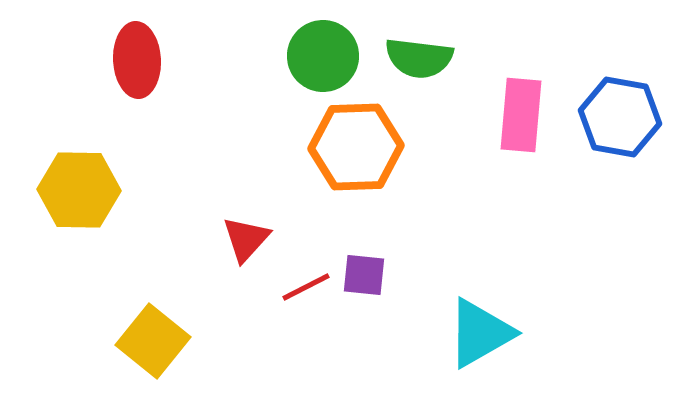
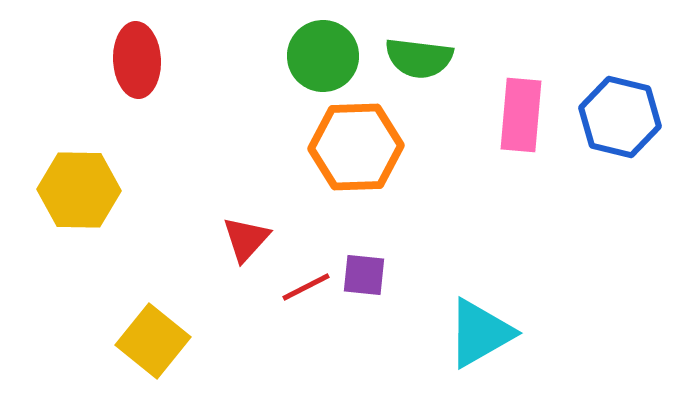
blue hexagon: rotated 4 degrees clockwise
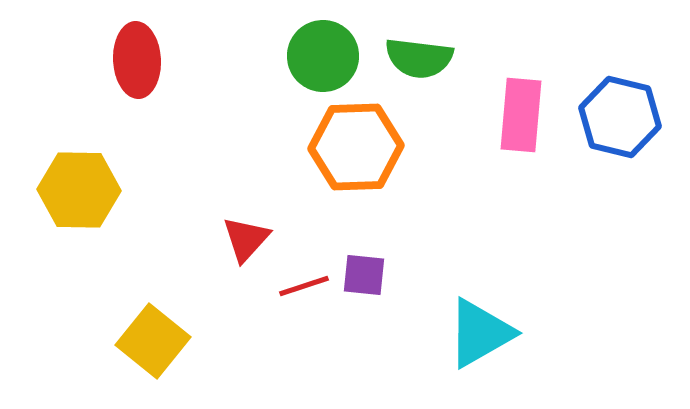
red line: moved 2 px left, 1 px up; rotated 9 degrees clockwise
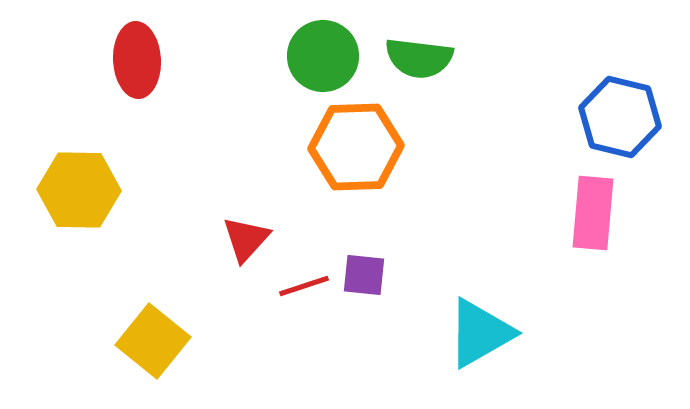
pink rectangle: moved 72 px right, 98 px down
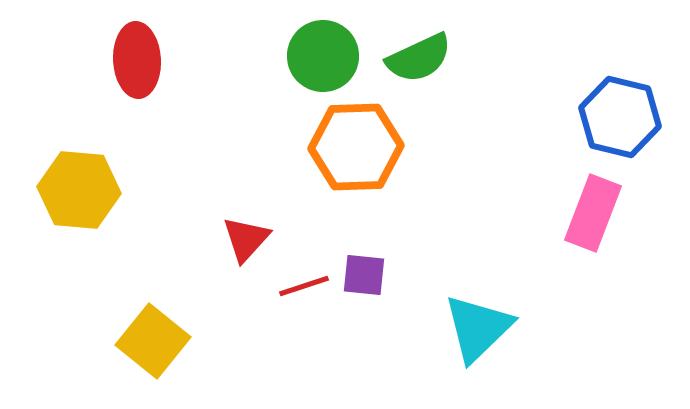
green semicircle: rotated 32 degrees counterclockwise
yellow hexagon: rotated 4 degrees clockwise
pink rectangle: rotated 16 degrees clockwise
cyan triangle: moved 2 px left, 5 px up; rotated 14 degrees counterclockwise
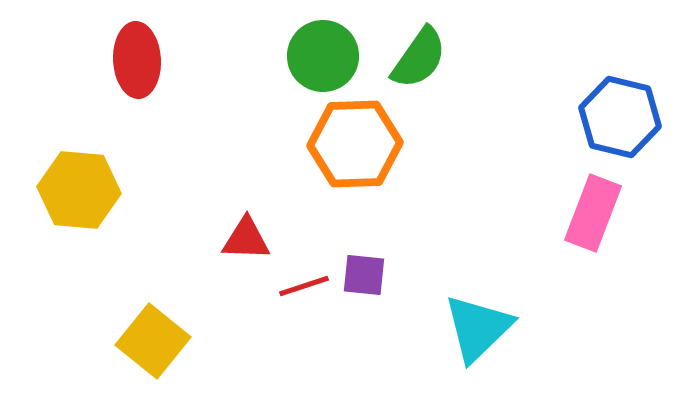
green semicircle: rotated 30 degrees counterclockwise
orange hexagon: moved 1 px left, 3 px up
red triangle: rotated 50 degrees clockwise
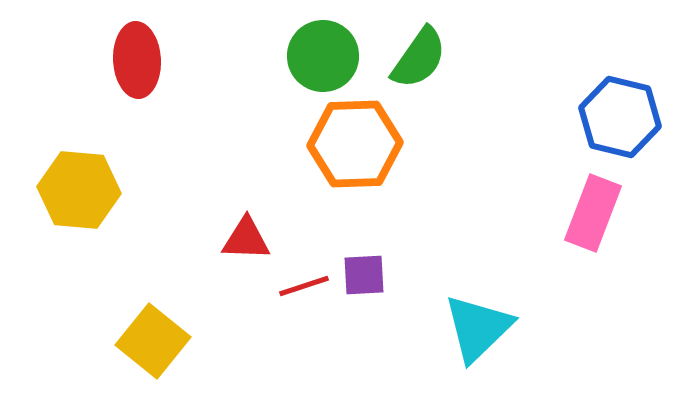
purple square: rotated 9 degrees counterclockwise
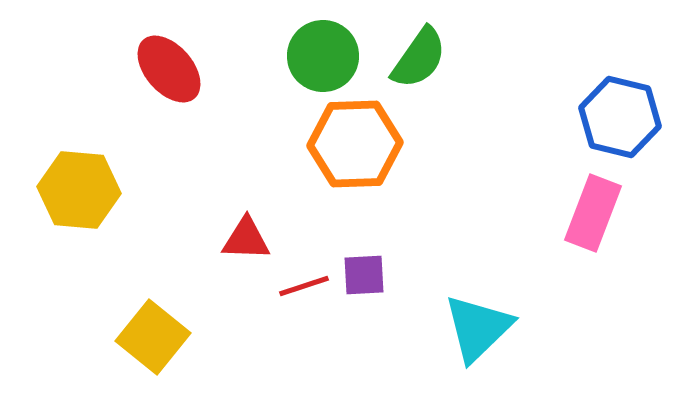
red ellipse: moved 32 px right, 9 px down; rotated 38 degrees counterclockwise
yellow square: moved 4 px up
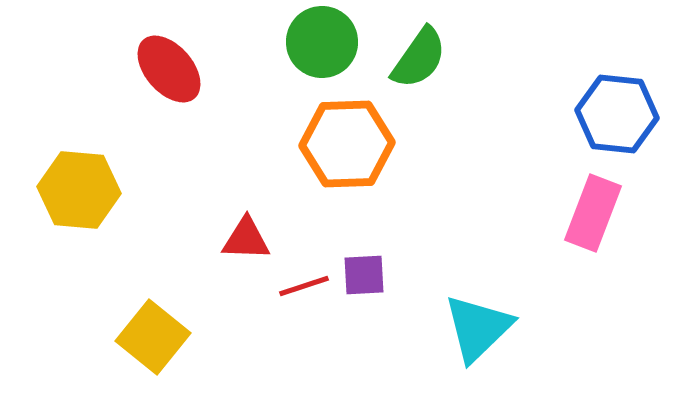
green circle: moved 1 px left, 14 px up
blue hexagon: moved 3 px left, 3 px up; rotated 8 degrees counterclockwise
orange hexagon: moved 8 px left
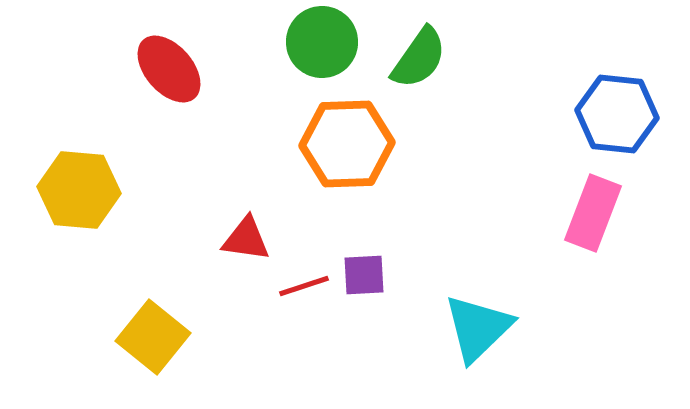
red triangle: rotated 6 degrees clockwise
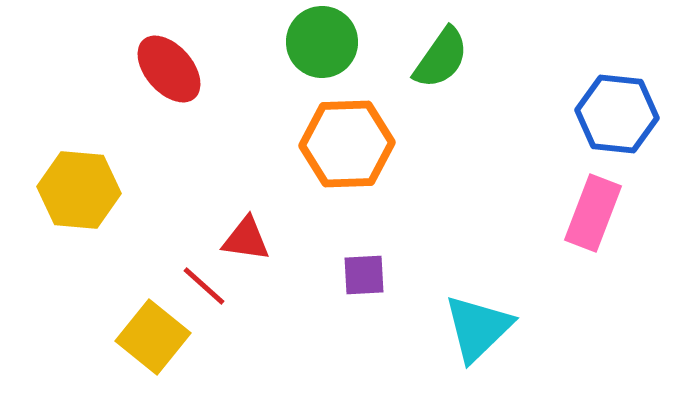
green semicircle: moved 22 px right
red line: moved 100 px left; rotated 60 degrees clockwise
